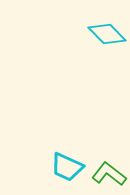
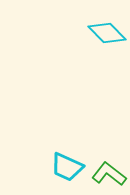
cyan diamond: moved 1 px up
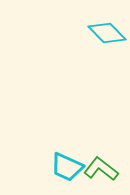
green L-shape: moved 8 px left, 5 px up
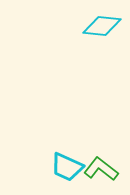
cyan diamond: moved 5 px left, 7 px up; rotated 39 degrees counterclockwise
